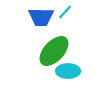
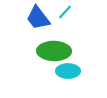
blue trapezoid: moved 3 px left, 1 px down; rotated 52 degrees clockwise
green ellipse: rotated 48 degrees clockwise
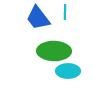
cyan line: rotated 42 degrees counterclockwise
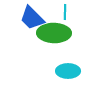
blue trapezoid: moved 6 px left; rotated 8 degrees counterclockwise
green ellipse: moved 18 px up
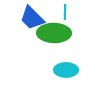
cyan ellipse: moved 2 px left, 1 px up
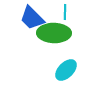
cyan ellipse: rotated 45 degrees counterclockwise
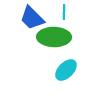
cyan line: moved 1 px left
green ellipse: moved 4 px down
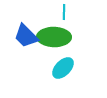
blue trapezoid: moved 6 px left, 18 px down
cyan ellipse: moved 3 px left, 2 px up
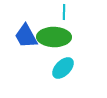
blue trapezoid: rotated 16 degrees clockwise
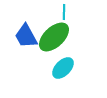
green ellipse: rotated 44 degrees counterclockwise
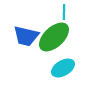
blue trapezoid: rotated 48 degrees counterclockwise
cyan ellipse: rotated 15 degrees clockwise
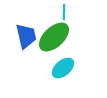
blue trapezoid: rotated 116 degrees counterclockwise
cyan ellipse: rotated 10 degrees counterclockwise
